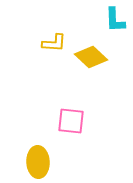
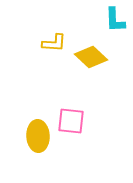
yellow ellipse: moved 26 px up
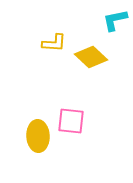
cyan L-shape: rotated 80 degrees clockwise
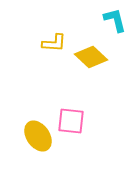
cyan L-shape: rotated 88 degrees clockwise
yellow ellipse: rotated 32 degrees counterclockwise
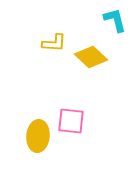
yellow ellipse: rotated 40 degrees clockwise
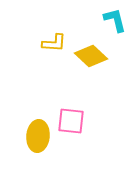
yellow diamond: moved 1 px up
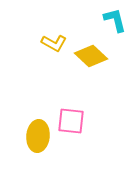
yellow L-shape: rotated 25 degrees clockwise
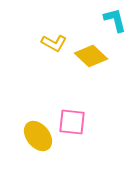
pink square: moved 1 px right, 1 px down
yellow ellipse: rotated 44 degrees counterclockwise
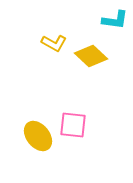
cyan L-shape: rotated 112 degrees clockwise
pink square: moved 1 px right, 3 px down
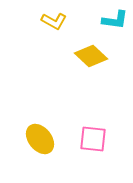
yellow L-shape: moved 22 px up
pink square: moved 20 px right, 14 px down
yellow ellipse: moved 2 px right, 3 px down
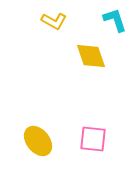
cyan L-shape: rotated 116 degrees counterclockwise
yellow diamond: rotated 28 degrees clockwise
yellow ellipse: moved 2 px left, 2 px down
